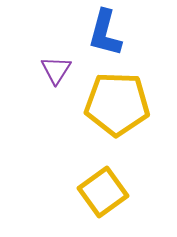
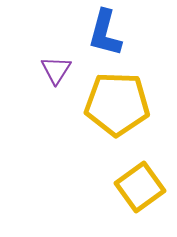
yellow square: moved 37 px right, 5 px up
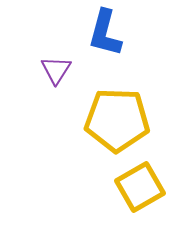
yellow pentagon: moved 16 px down
yellow square: rotated 6 degrees clockwise
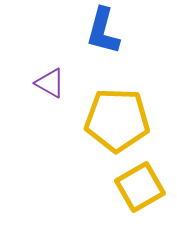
blue L-shape: moved 2 px left, 2 px up
purple triangle: moved 6 px left, 13 px down; rotated 32 degrees counterclockwise
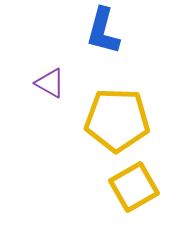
yellow square: moved 6 px left
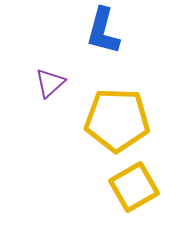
purple triangle: rotated 48 degrees clockwise
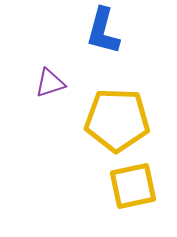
purple triangle: rotated 24 degrees clockwise
yellow square: moved 1 px left, 1 px up; rotated 18 degrees clockwise
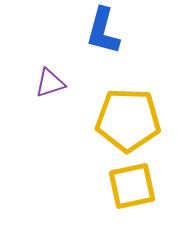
yellow pentagon: moved 11 px right
yellow square: moved 1 px left
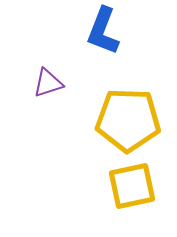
blue L-shape: rotated 6 degrees clockwise
purple triangle: moved 2 px left
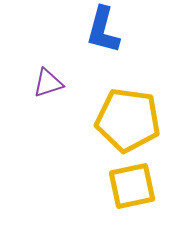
blue L-shape: moved 1 px up; rotated 6 degrees counterclockwise
yellow pentagon: rotated 6 degrees clockwise
